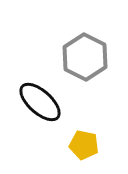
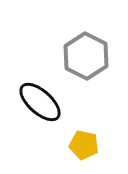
gray hexagon: moved 1 px right, 1 px up
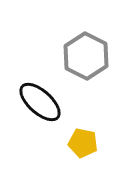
yellow pentagon: moved 1 px left, 2 px up
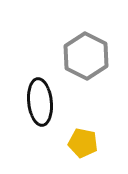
black ellipse: rotated 42 degrees clockwise
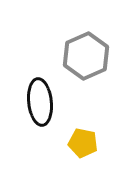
gray hexagon: rotated 9 degrees clockwise
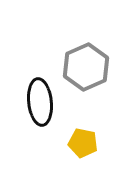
gray hexagon: moved 11 px down
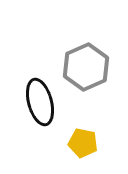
black ellipse: rotated 9 degrees counterclockwise
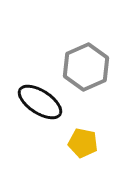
black ellipse: rotated 42 degrees counterclockwise
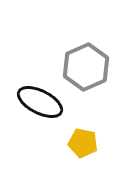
black ellipse: rotated 6 degrees counterclockwise
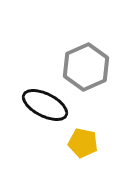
black ellipse: moved 5 px right, 3 px down
